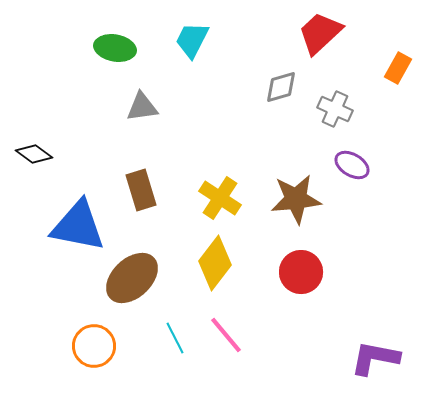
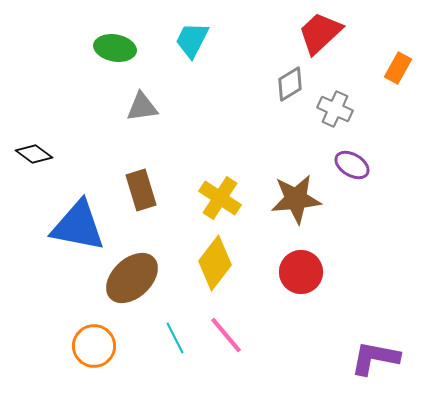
gray diamond: moved 9 px right, 3 px up; rotated 15 degrees counterclockwise
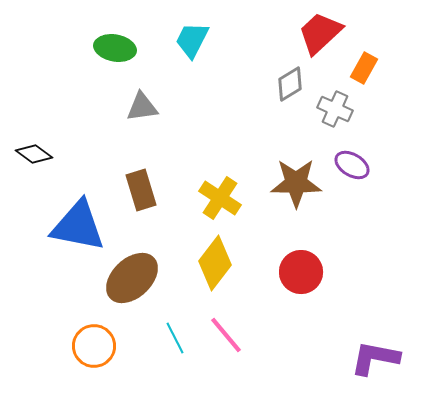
orange rectangle: moved 34 px left
brown star: moved 16 px up; rotated 6 degrees clockwise
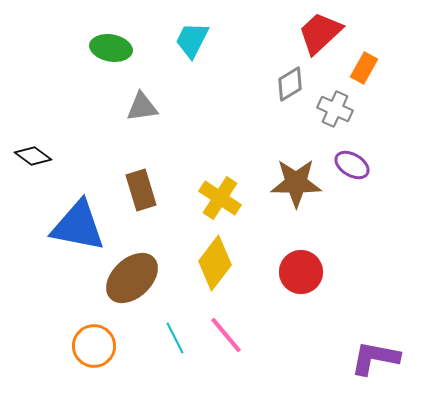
green ellipse: moved 4 px left
black diamond: moved 1 px left, 2 px down
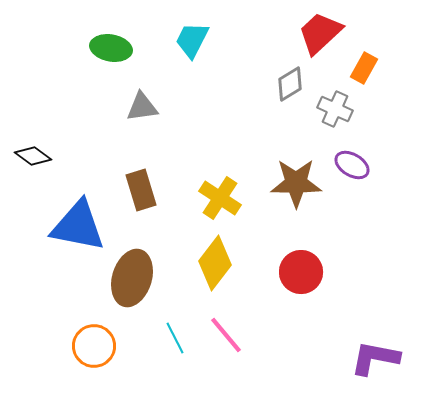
brown ellipse: rotated 30 degrees counterclockwise
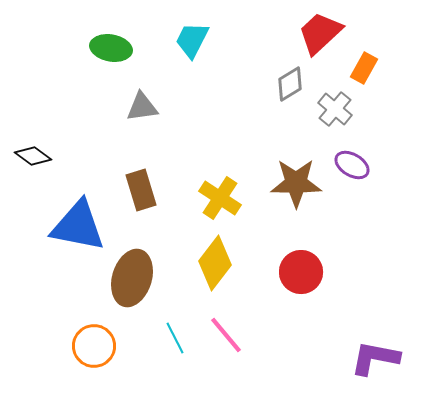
gray cross: rotated 16 degrees clockwise
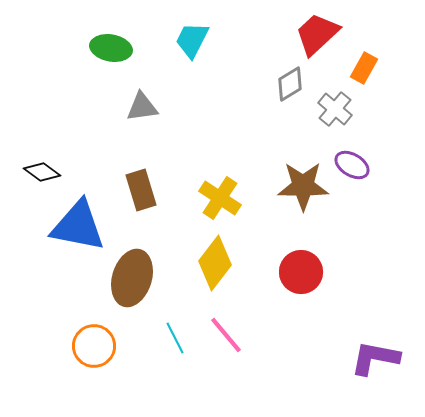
red trapezoid: moved 3 px left, 1 px down
black diamond: moved 9 px right, 16 px down
brown star: moved 7 px right, 3 px down
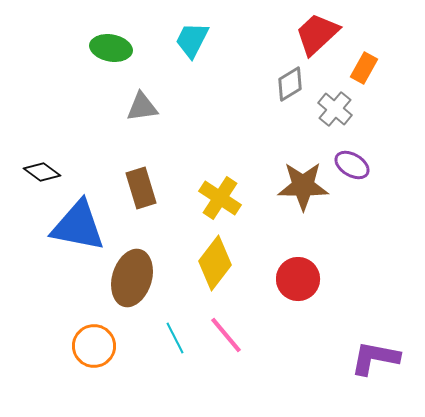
brown rectangle: moved 2 px up
red circle: moved 3 px left, 7 px down
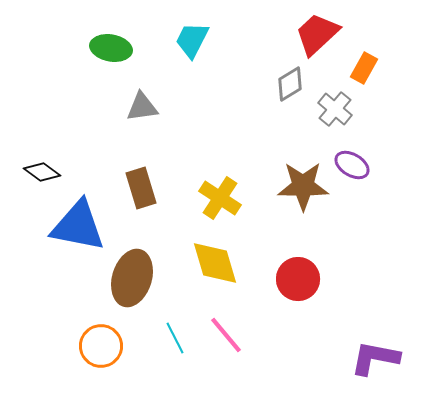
yellow diamond: rotated 54 degrees counterclockwise
orange circle: moved 7 px right
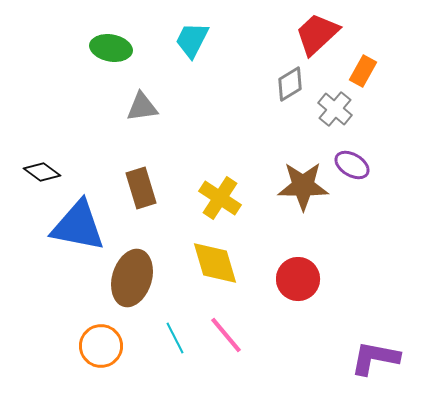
orange rectangle: moved 1 px left, 3 px down
